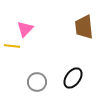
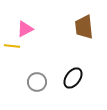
pink triangle: rotated 18 degrees clockwise
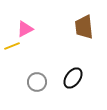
yellow line: rotated 28 degrees counterclockwise
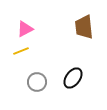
yellow line: moved 9 px right, 5 px down
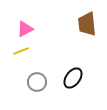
brown trapezoid: moved 3 px right, 3 px up
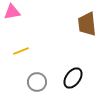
pink triangle: moved 13 px left, 17 px up; rotated 18 degrees clockwise
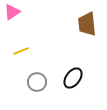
pink triangle: rotated 24 degrees counterclockwise
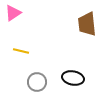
pink triangle: moved 1 px right, 1 px down
yellow line: rotated 35 degrees clockwise
black ellipse: rotated 65 degrees clockwise
